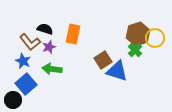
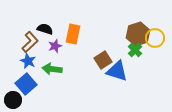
brown L-shape: rotated 95 degrees counterclockwise
purple star: moved 6 px right, 1 px up
blue star: moved 5 px right
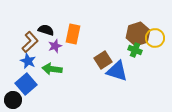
black semicircle: moved 1 px right, 1 px down
green cross: rotated 24 degrees counterclockwise
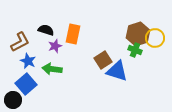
brown L-shape: moved 10 px left; rotated 15 degrees clockwise
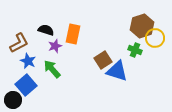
brown hexagon: moved 4 px right, 8 px up
brown L-shape: moved 1 px left, 1 px down
green arrow: rotated 42 degrees clockwise
blue square: moved 1 px down
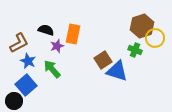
purple star: moved 2 px right
black circle: moved 1 px right, 1 px down
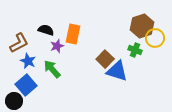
brown square: moved 2 px right, 1 px up; rotated 12 degrees counterclockwise
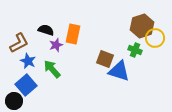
purple star: moved 1 px left, 1 px up
brown square: rotated 24 degrees counterclockwise
blue triangle: moved 2 px right
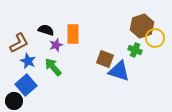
orange rectangle: rotated 12 degrees counterclockwise
green arrow: moved 1 px right, 2 px up
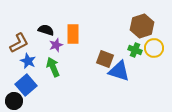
yellow circle: moved 1 px left, 10 px down
green arrow: rotated 18 degrees clockwise
